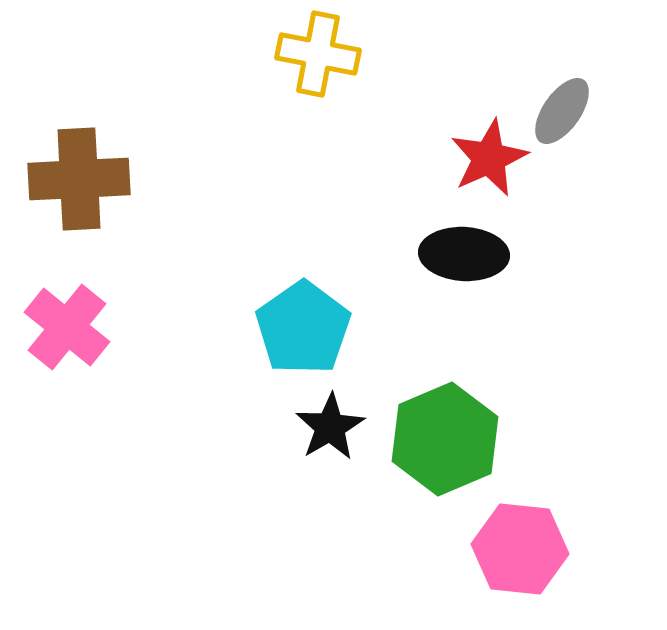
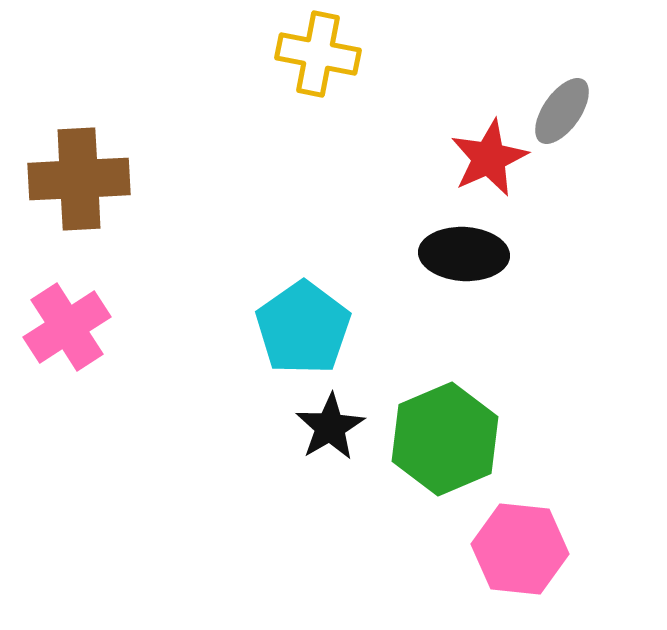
pink cross: rotated 18 degrees clockwise
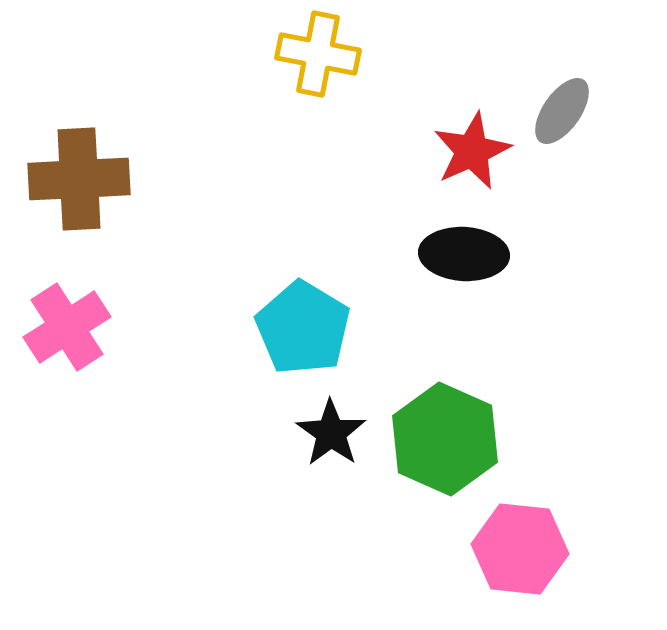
red star: moved 17 px left, 7 px up
cyan pentagon: rotated 6 degrees counterclockwise
black star: moved 1 px right, 6 px down; rotated 6 degrees counterclockwise
green hexagon: rotated 13 degrees counterclockwise
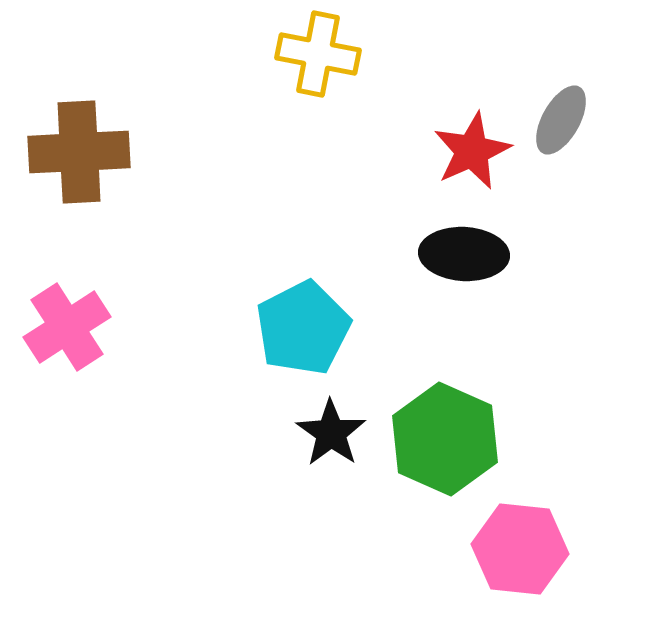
gray ellipse: moved 1 px left, 9 px down; rotated 6 degrees counterclockwise
brown cross: moved 27 px up
cyan pentagon: rotated 14 degrees clockwise
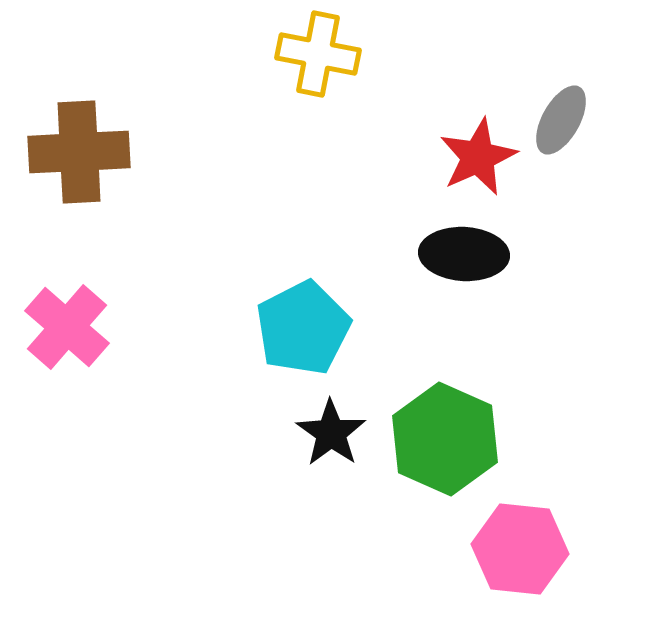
red star: moved 6 px right, 6 px down
pink cross: rotated 16 degrees counterclockwise
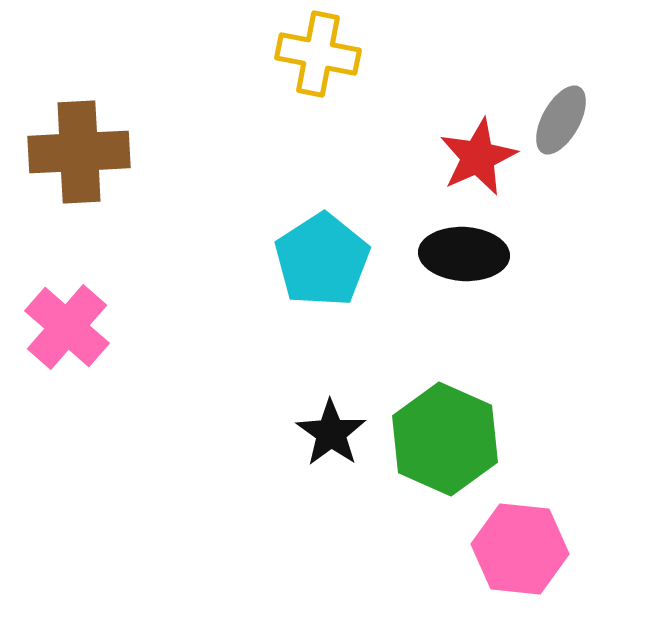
cyan pentagon: moved 19 px right, 68 px up; rotated 6 degrees counterclockwise
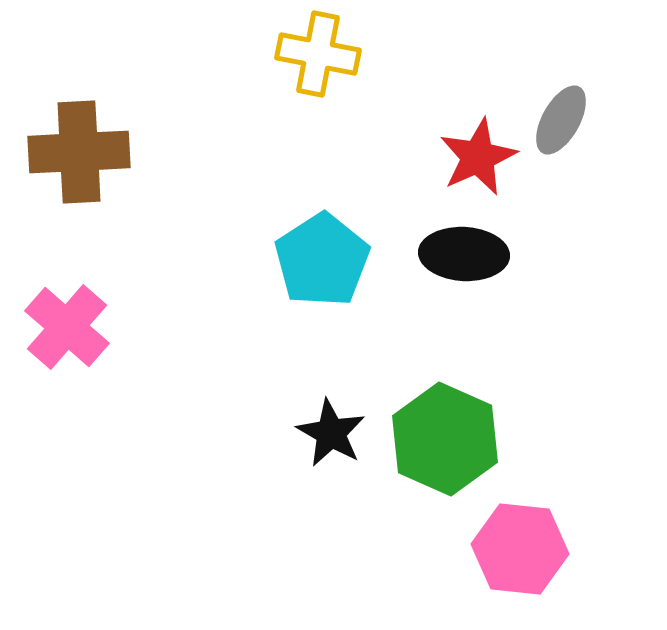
black star: rotated 6 degrees counterclockwise
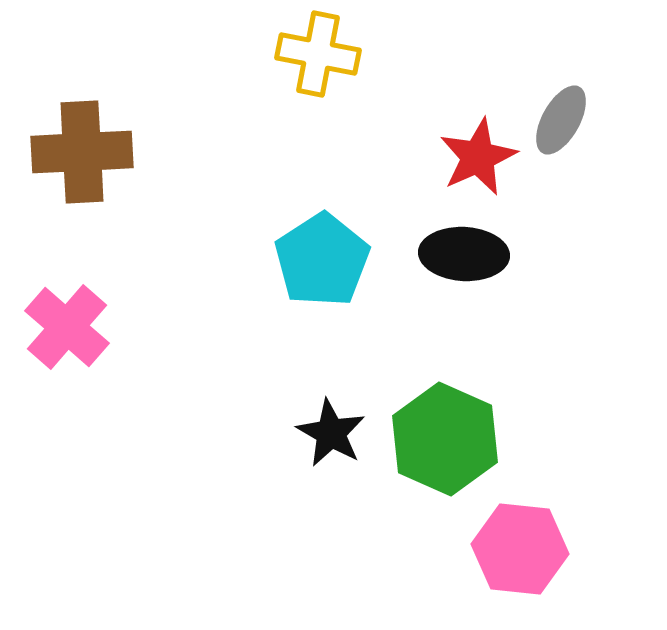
brown cross: moved 3 px right
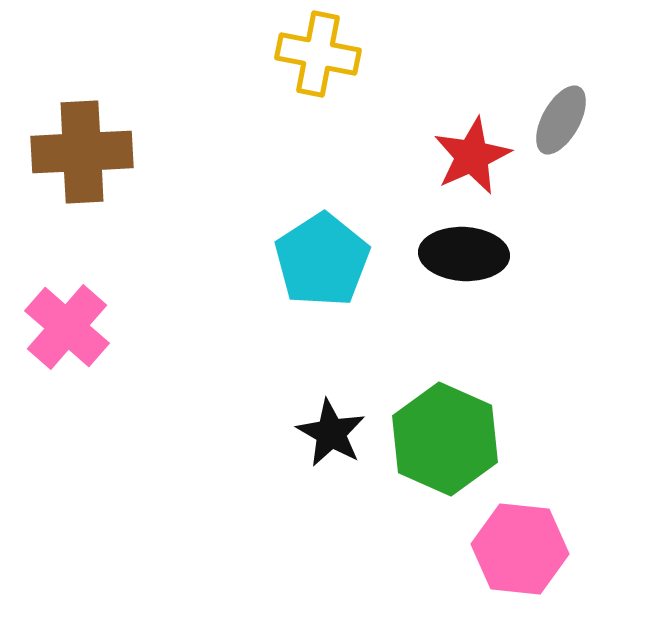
red star: moved 6 px left, 1 px up
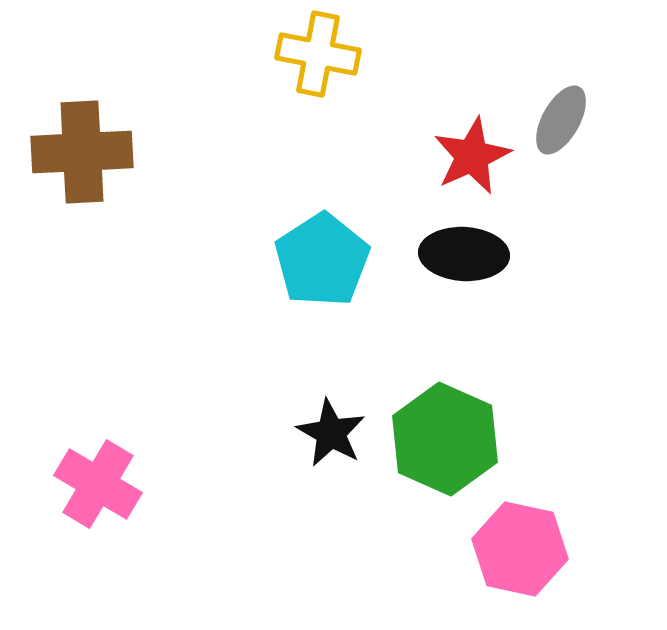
pink cross: moved 31 px right, 157 px down; rotated 10 degrees counterclockwise
pink hexagon: rotated 6 degrees clockwise
